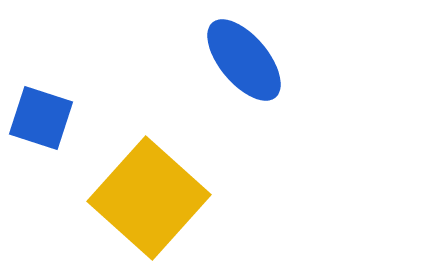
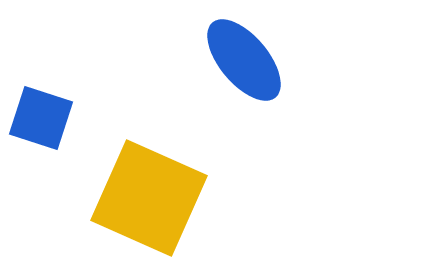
yellow square: rotated 18 degrees counterclockwise
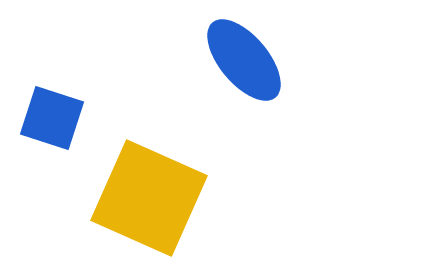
blue square: moved 11 px right
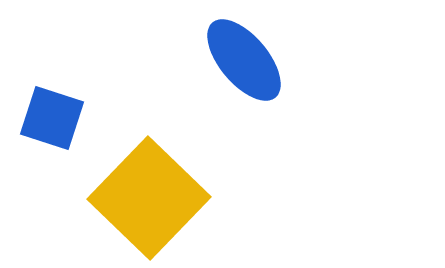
yellow square: rotated 20 degrees clockwise
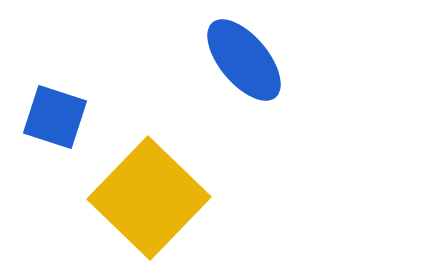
blue square: moved 3 px right, 1 px up
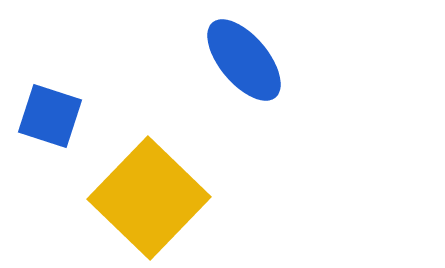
blue square: moved 5 px left, 1 px up
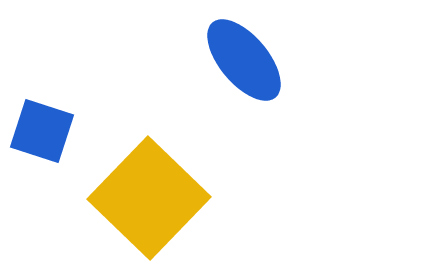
blue square: moved 8 px left, 15 px down
